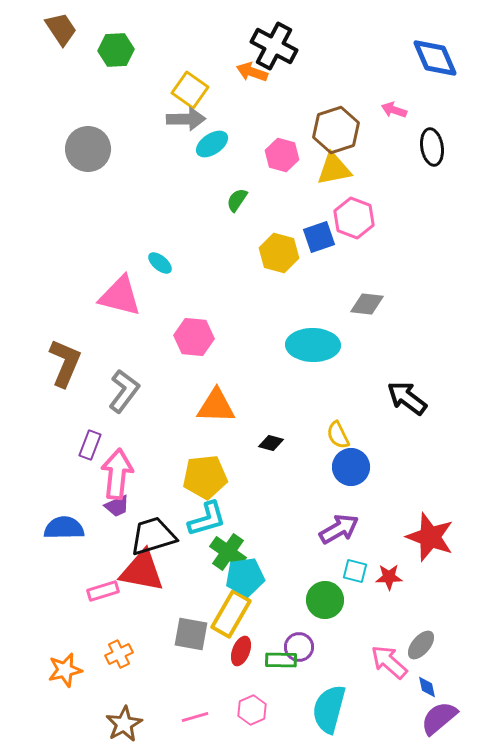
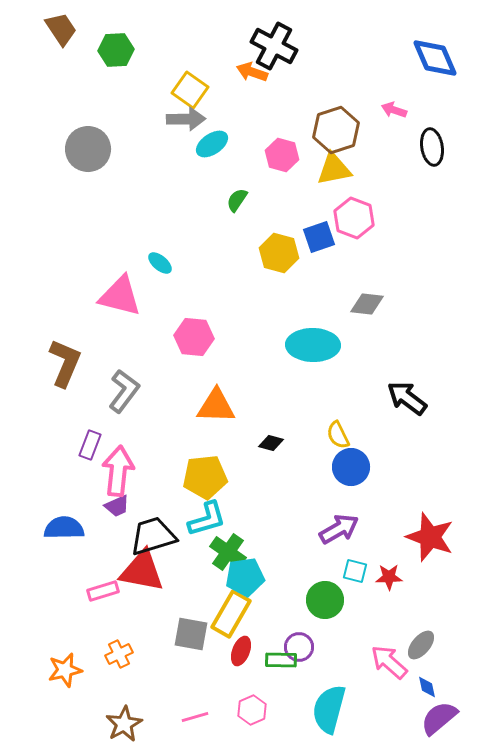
pink arrow at (117, 474): moved 1 px right, 3 px up
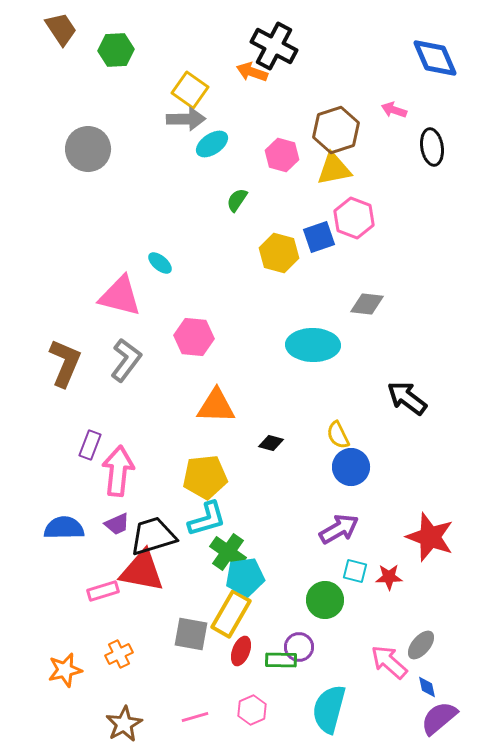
gray L-shape at (124, 391): moved 2 px right, 31 px up
purple trapezoid at (117, 506): moved 18 px down
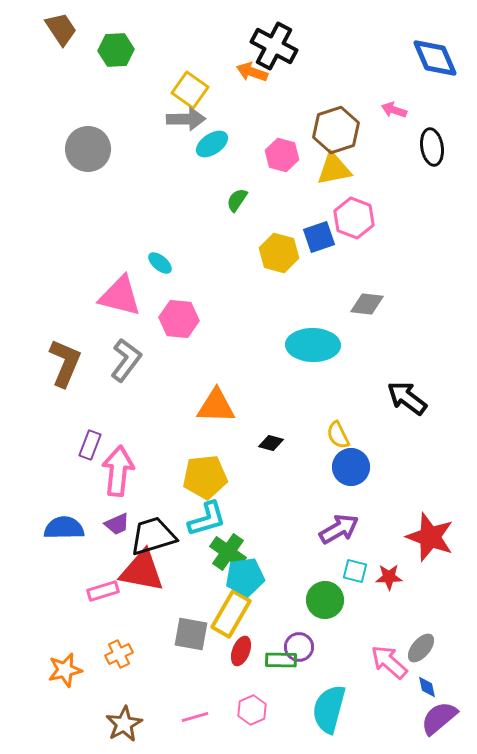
pink hexagon at (194, 337): moved 15 px left, 18 px up
gray ellipse at (421, 645): moved 3 px down
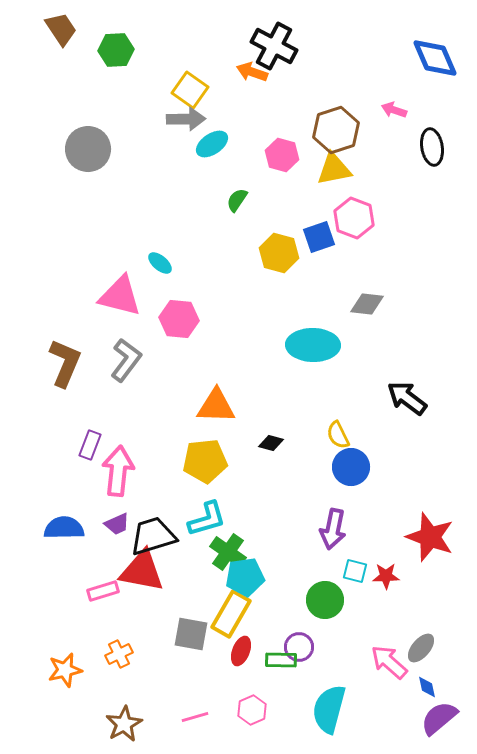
yellow pentagon at (205, 477): moved 16 px up
purple arrow at (339, 529): moved 6 px left; rotated 132 degrees clockwise
red star at (389, 577): moved 3 px left, 1 px up
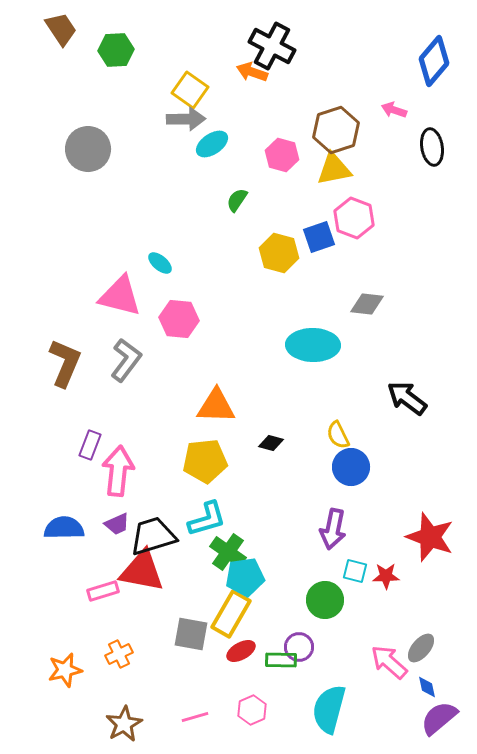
black cross at (274, 46): moved 2 px left
blue diamond at (435, 58): moved 1 px left, 3 px down; rotated 63 degrees clockwise
red ellipse at (241, 651): rotated 40 degrees clockwise
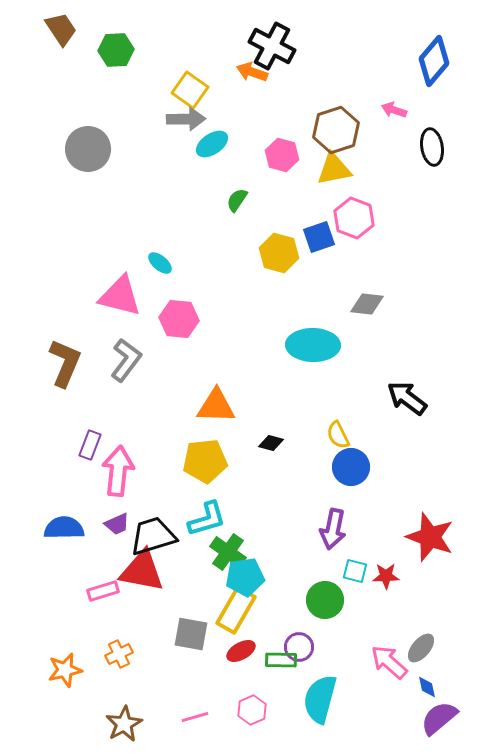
yellow rectangle at (231, 614): moved 5 px right, 4 px up
cyan semicircle at (329, 709): moved 9 px left, 10 px up
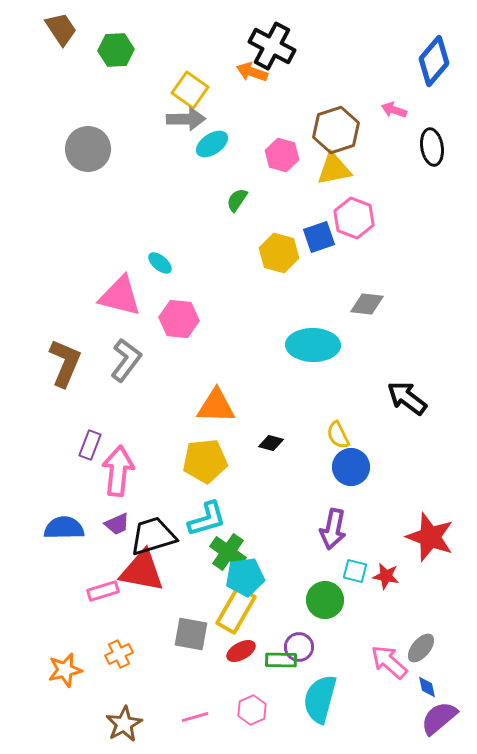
red star at (386, 576): rotated 12 degrees clockwise
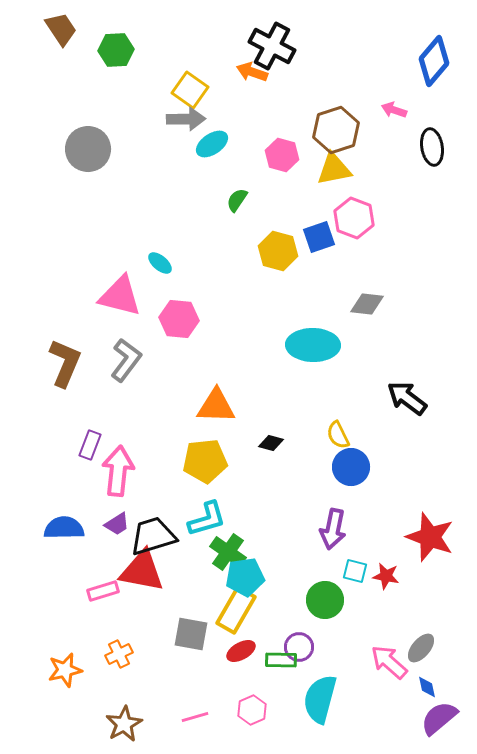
yellow hexagon at (279, 253): moved 1 px left, 2 px up
purple trapezoid at (117, 524): rotated 8 degrees counterclockwise
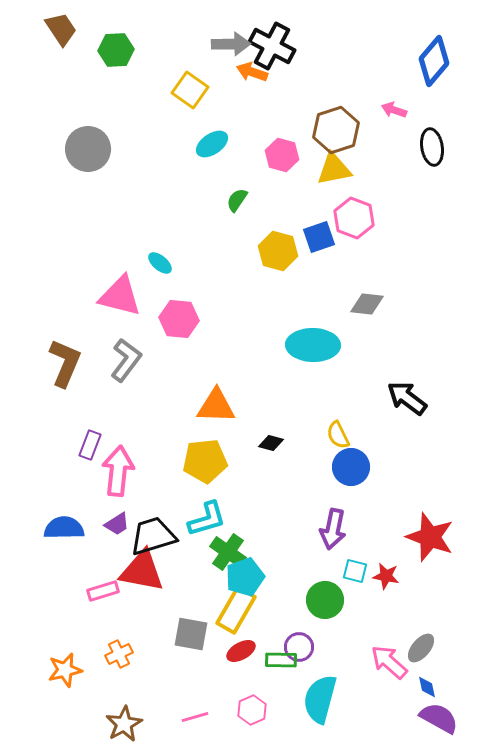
gray arrow at (186, 119): moved 45 px right, 75 px up
cyan pentagon at (245, 577): rotated 12 degrees counterclockwise
purple semicircle at (439, 718): rotated 69 degrees clockwise
